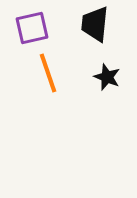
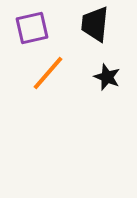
orange line: rotated 60 degrees clockwise
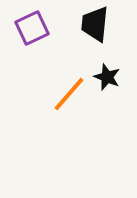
purple square: rotated 12 degrees counterclockwise
orange line: moved 21 px right, 21 px down
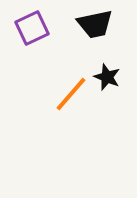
black trapezoid: rotated 108 degrees counterclockwise
orange line: moved 2 px right
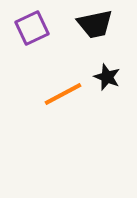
orange line: moved 8 px left; rotated 21 degrees clockwise
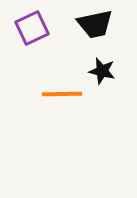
black star: moved 5 px left, 6 px up; rotated 8 degrees counterclockwise
orange line: moved 1 px left; rotated 27 degrees clockwise
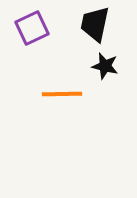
black trapezoid: rotated 114 degrees clockwise
black star: moved 3 px right, 5 px up
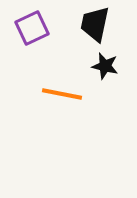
orange line: rotated 12 degrees clockwise
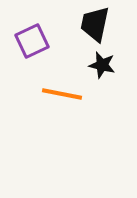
purple square: moved 13 px down
black star: moved 3 px left, 1 px up
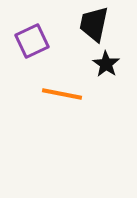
black trapezoid: moved 1 px left
black star: moved 4 px right, 1 px up; rotated 20 degrees clockwise
